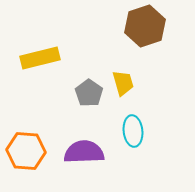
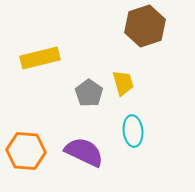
purple semicircle: rotated 27 degrees clockwise
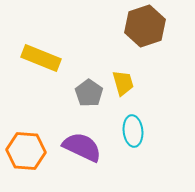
yellow rectangle: moved 1 px right; rotated 36 degrees clockwise
purple semicircle: moved 2 px left, 5 px up
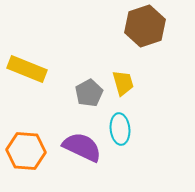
yellow rectangle: moved 14 px left, 11 px down
gray pentagon: rotated 8 degrees clockwise
cyan ellipse: moved 13 px left, 2 px up
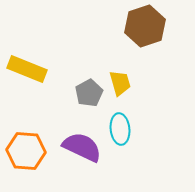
yellow trapezoid: moved 3 px left
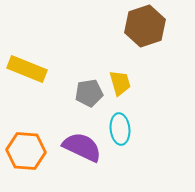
gray pentagon: rotated 20 degrees clockwise
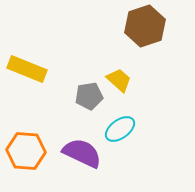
yellow trapezoid: moved 1 px left, 3 px up; rotated 32 degrees counterclockwise
gray pentagon: moved 3 px down
cyan ellipse: rotated 60 degrees clockwise
purple semicircle: moved 6 px down
